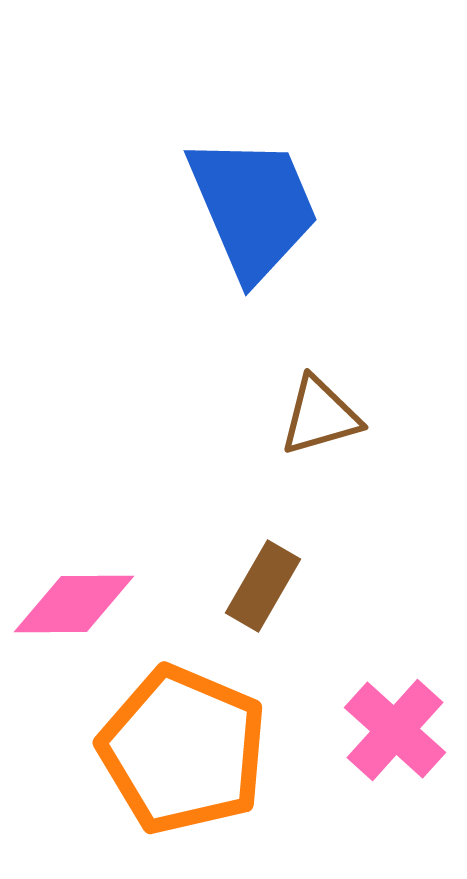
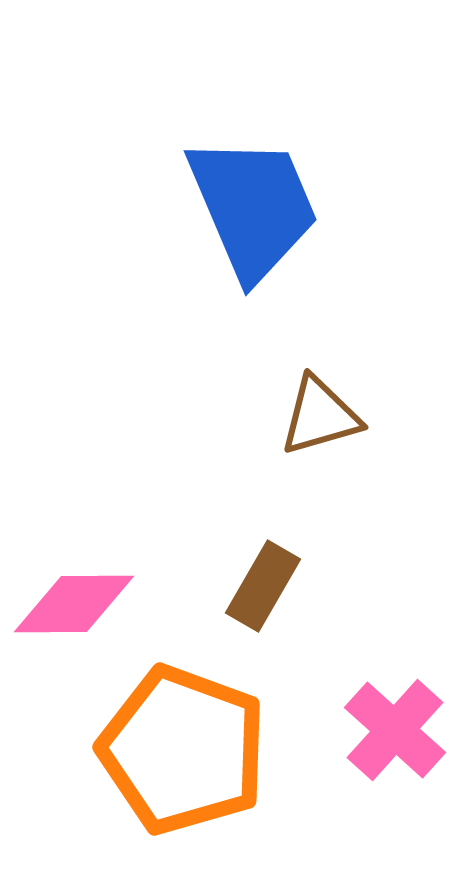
orange pentagon: rotated 3 degrees counterclockwise
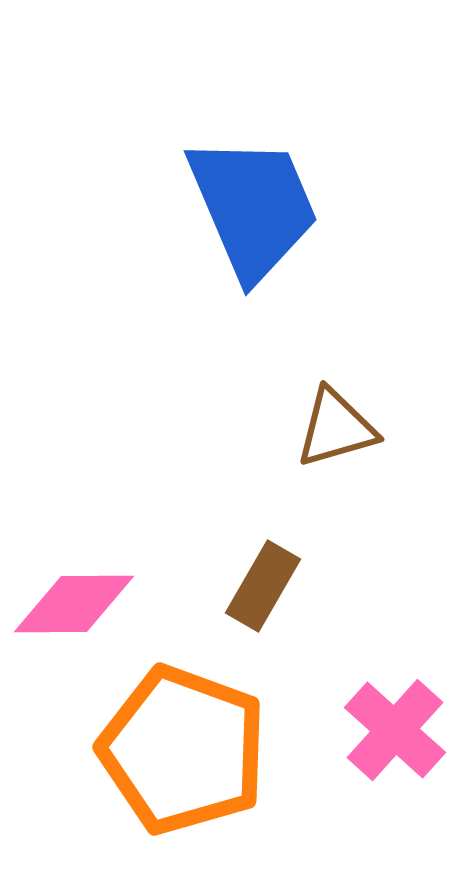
brown triangle: moved 16 px right, 12 px down
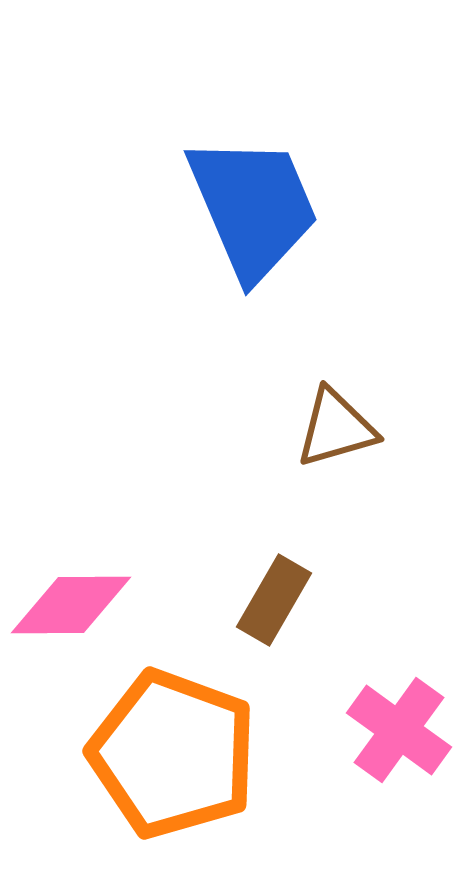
brown rectangle: moved 11 px right, 14 px down
pink diamond: moved 3 px left, 1 px down
pink cross: moved 4 px right; rotated 6 degrees counterclockwise
orange pentagon: moved 10 px left, 4 px down
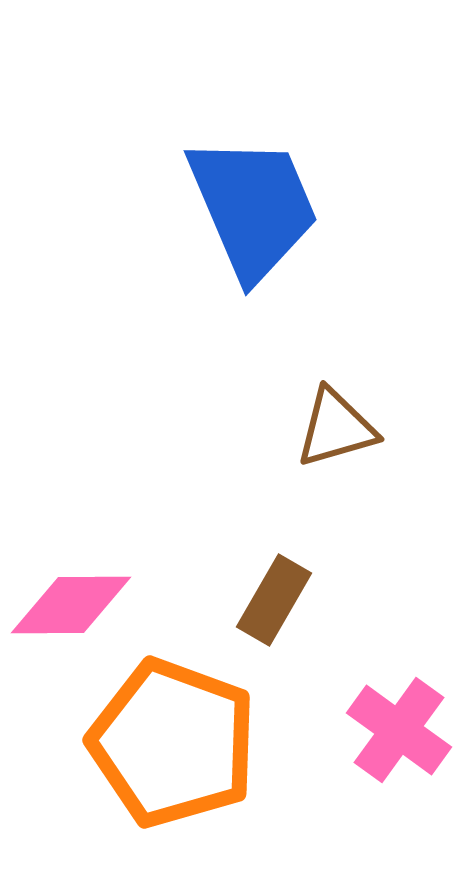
orange pentagon: moved 11 px up
